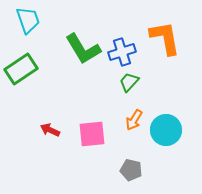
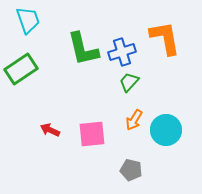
green L-shape: rotated 18 degrees clockwise
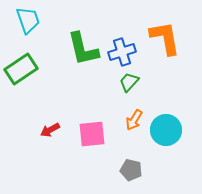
red arrow: rotated 54 degrees counterclockwise
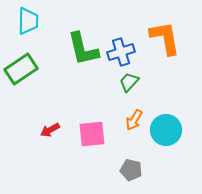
cyan trapezoid: moved 1 px down; rotated 20 degrees clockwise
blue cross: moved 1 px left
